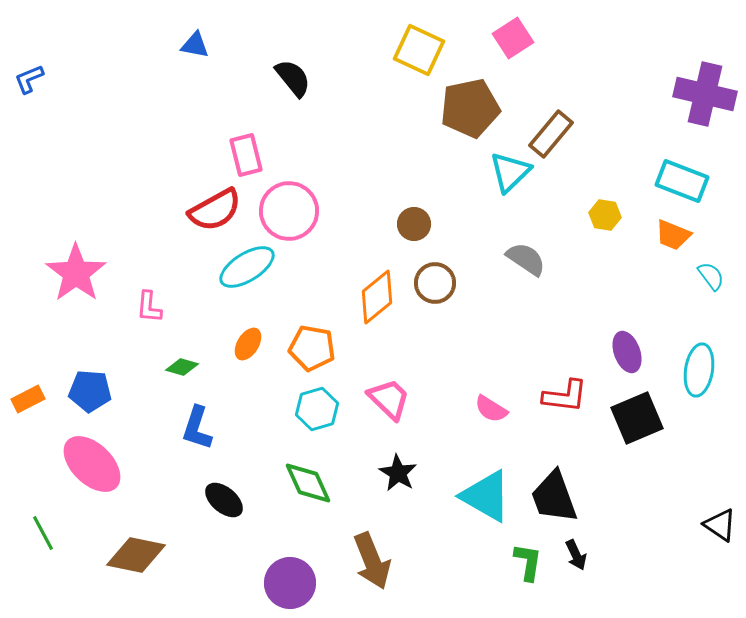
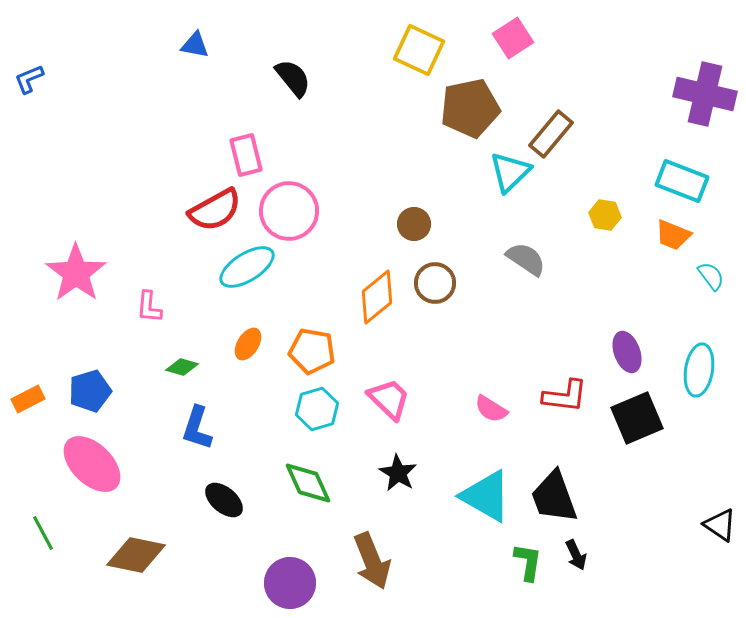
orange pentagon at (312, 348): moved 3 px down
blue pentagon at (90, 391): rotated 21 degrees counterclockwise
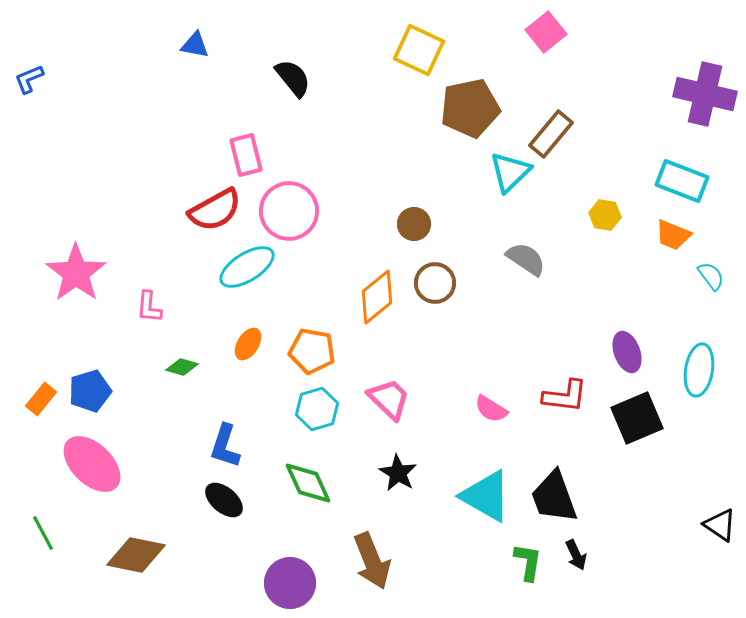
pink square at (513, 38): moved 33 px right, 6 px up; rotated 6 degrees counterclockwise
orange rectangle at (28, 399): moved 13 px right; rotated 24 degrees counterclockwise
blue L-shape at (197, 428): moved 28 px right, 18 px down
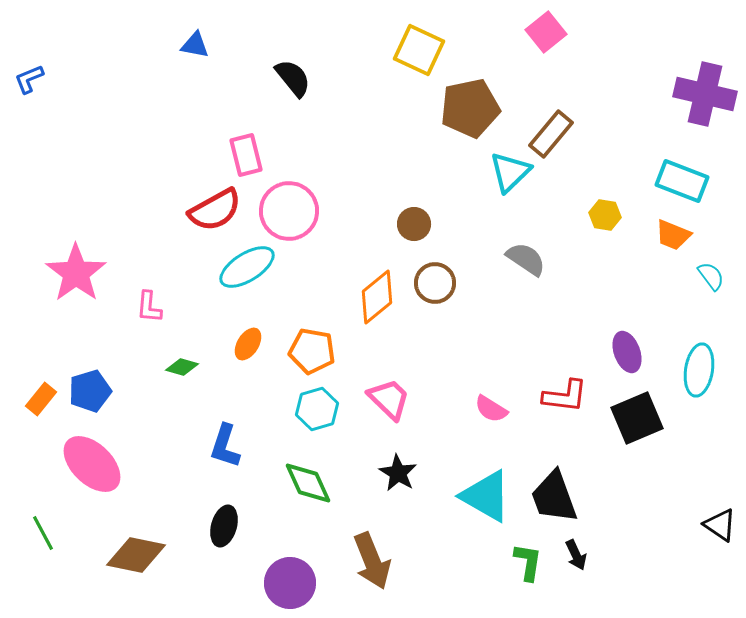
black ellipse at (224, 500): moved 26 px down; rotated 66 degrees clockwise
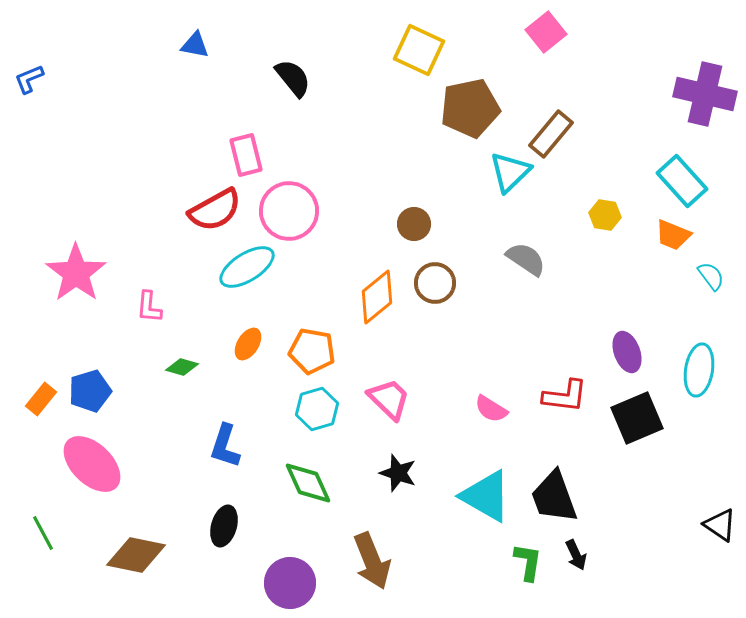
cyan rectangle at (682, 181): rotated 27 degrees clockwise
black star at (398, 473): rotated 12 degrees counterclockwise
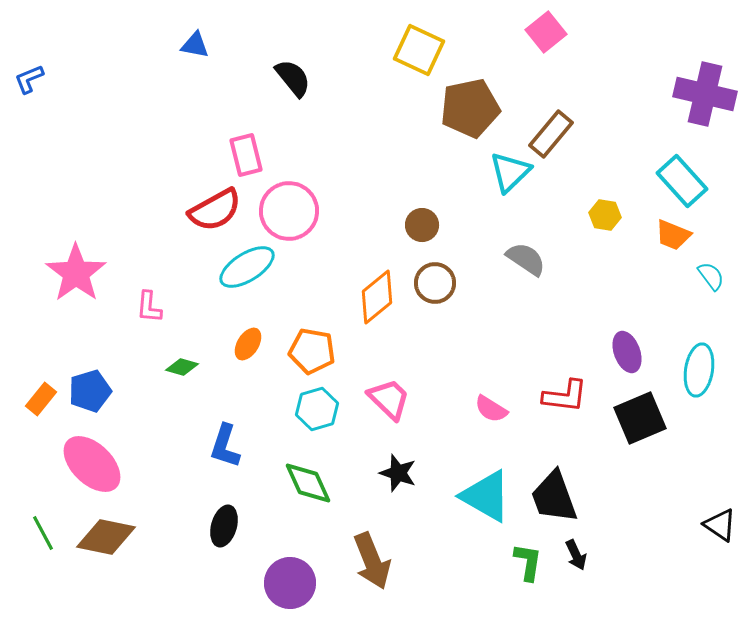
brown circle at (414, 224): moved 8 px right, 1 px down
black square at (637, 418): moved 3 px right
brown diamond at (136, 555): moved 30 px left, 18 px up
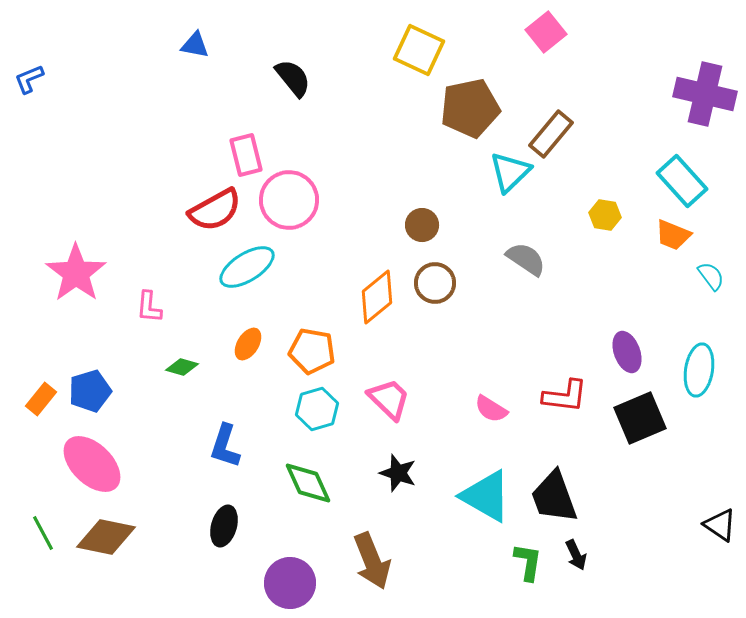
pink circle at (289, 211): moved 11 px up
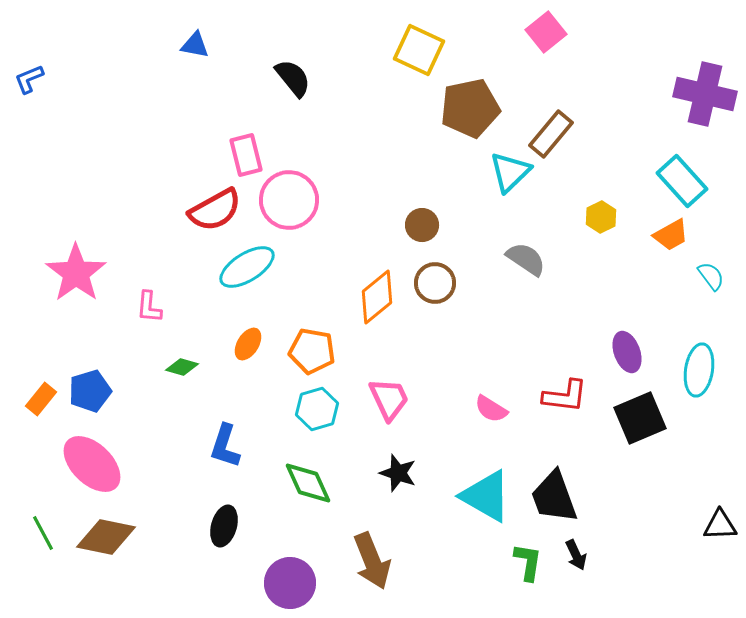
yellow hexagon at (605, 215): moved 4 px left, 2 px down; rotated 24 degrees clockwise
orange trapezoid at (673, 235): moved 2 px left; rotated 51 degrees counterclockwise
pink trapezoid at (389, 399): rotated 21 degrees clockwise
black triangle at (720, 525): rotated 36 degrees counterclockwise
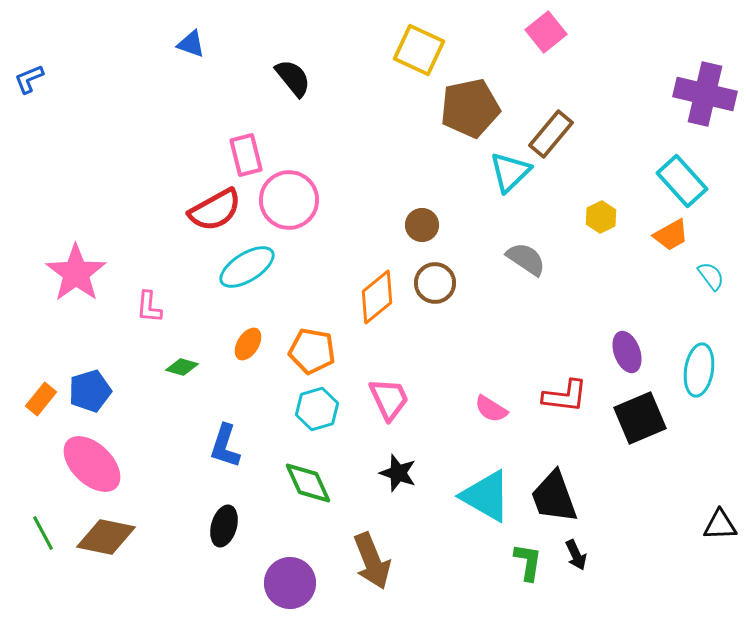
blue triangle at (195, 45): moved 4 px left, 1 px up; rotated 8 degrees clockwise
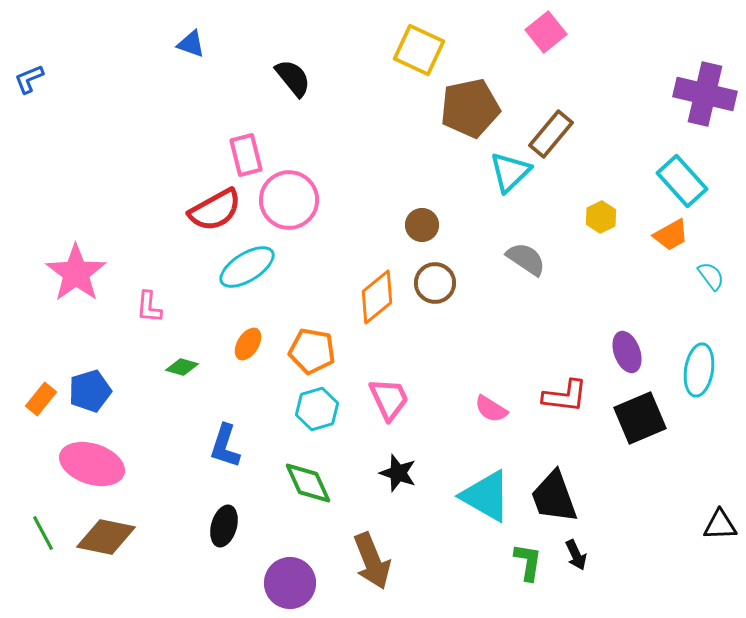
pink ellipse at (92, 464): rotated 26 degrees counterclockwise
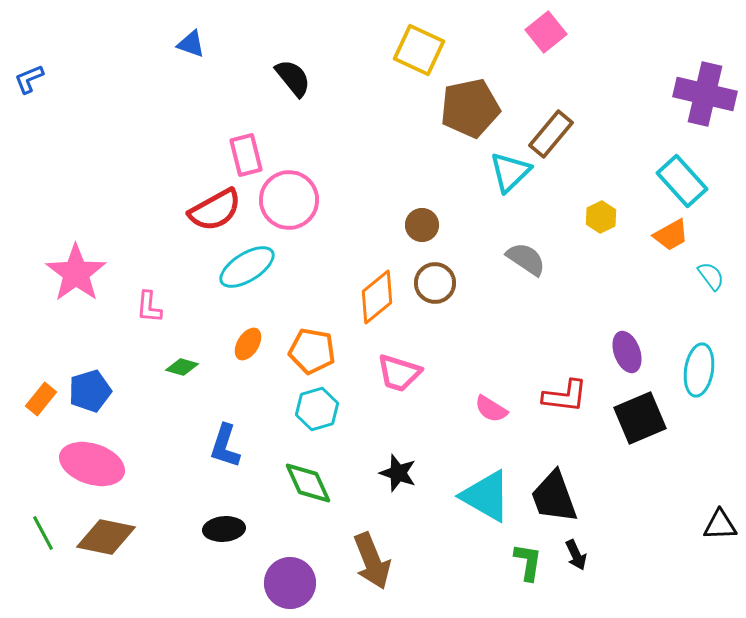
pink trapezoid at (389, 399): moved 10 px right, 26 px up; rotated 132 degrees clockwise
black ellipse at (224, 526): moved 3 px down; rotated 69 degrees clockwise
